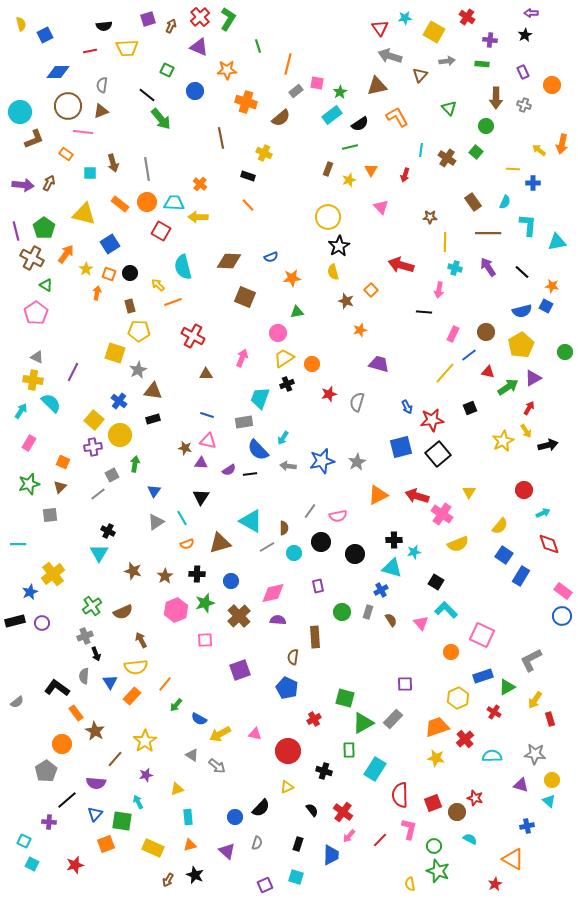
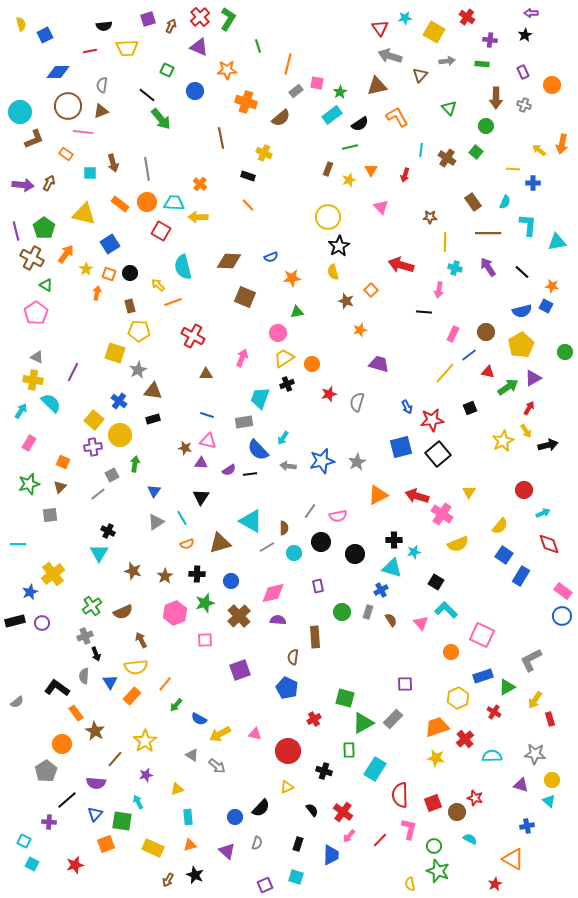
pink hexagon at (176, 610): moved 1 px left, 3 px down
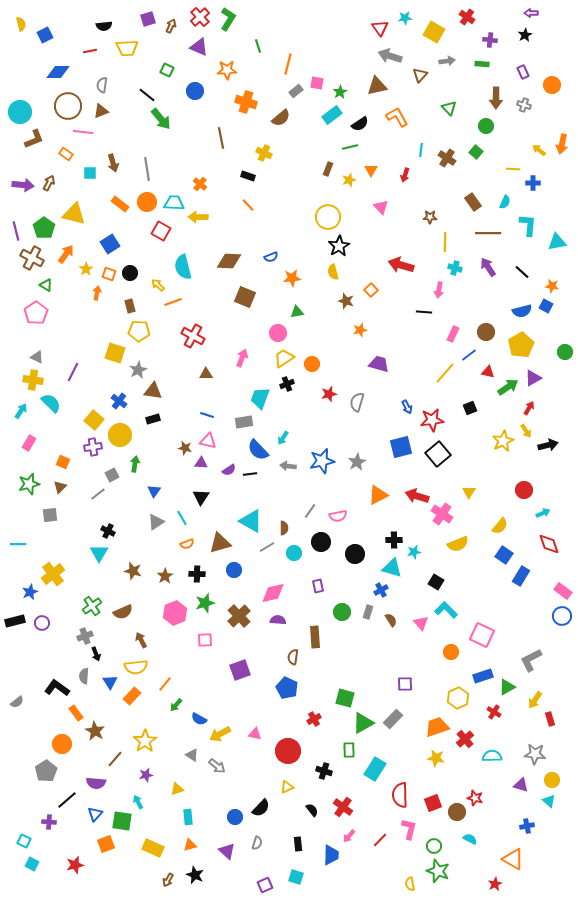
yellow triangle at (84, 214): moved 10 px left
blue circle at (231, 581): moved 3 px right, 11 px up
red cross at (343, 812): moved 5 px up
black rectangle at (298, 844): rotated 24 degrees counterclockwise
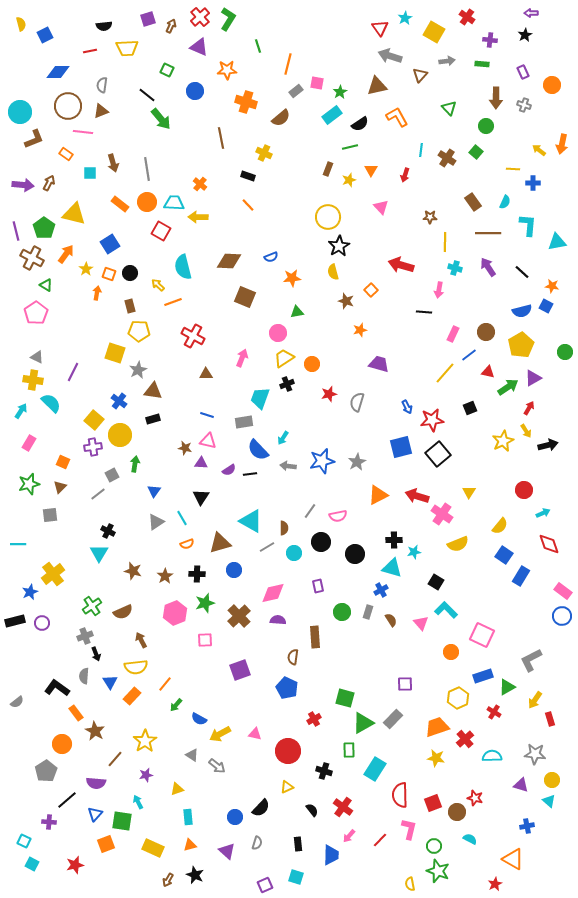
cyan star at (405, 18): rotated 24 degrees counterclockwise
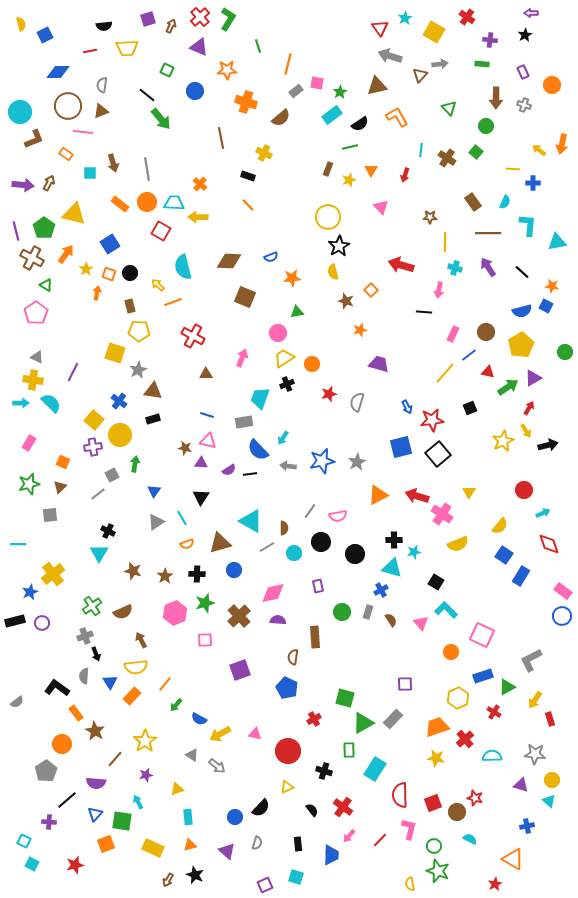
gray arrow at (447, 61): moved 7 px left, 3 px down
cyan arrow at (21, 411): moved 8 px up; rotated 56 degrees clockwise
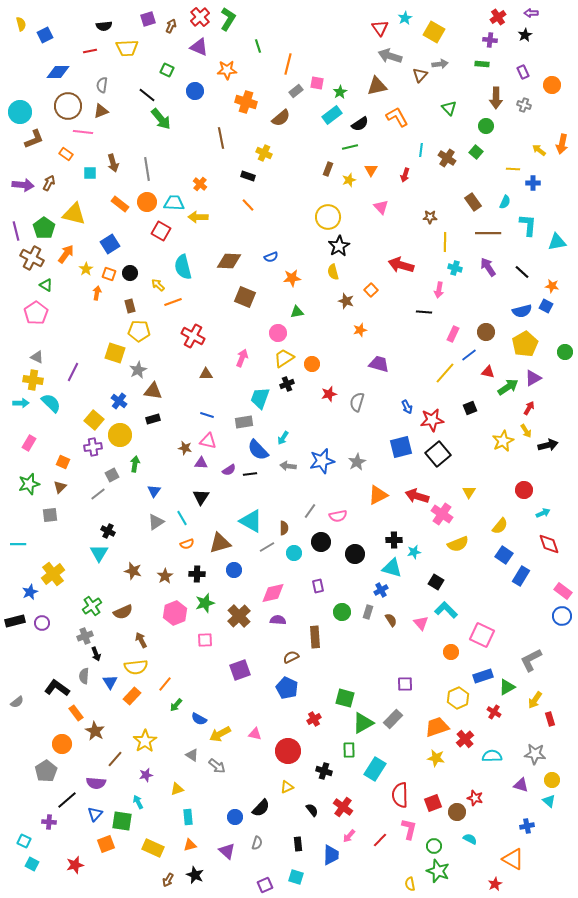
red cross at (467, 17): moved 31 px right; rotated 21 degrees clockwise
yellow pentagon at (521, 345): moved 4 px right, 1 px up
brown semicircle at (293, 657): moved 2 px left; rotated 56 degrees clockwise
